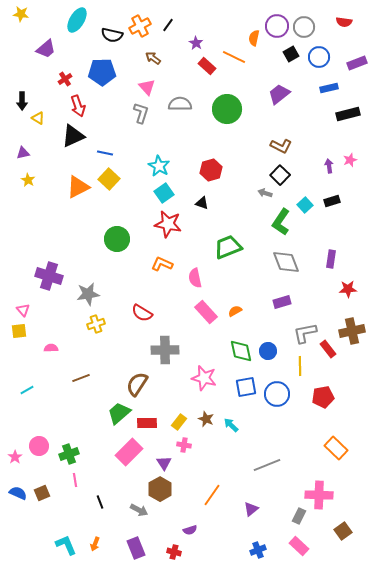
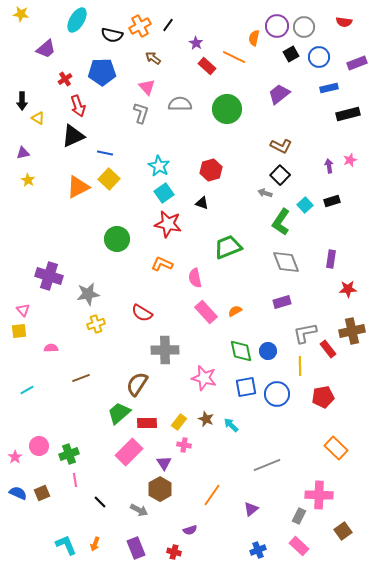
black line at (100, 502): rotated 24 degrees counterclockwise
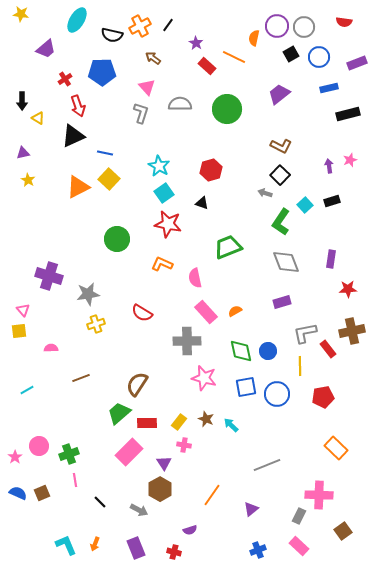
gray cross at (165, 350): moved 22 px right, 9 px up
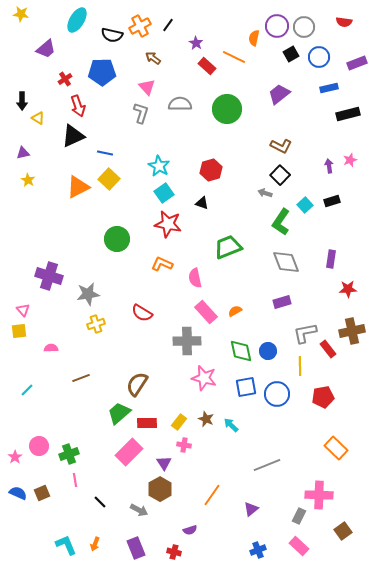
cyan line at (27, 390): rotated 16 degrees counterclockwise
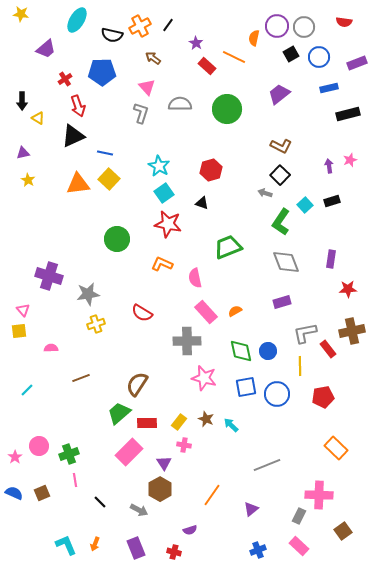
orange triangle at (78, 187): moved 3 px up; rotated 20 degrees clockwise
blue semicircle at (18, 493): moved 4 px left
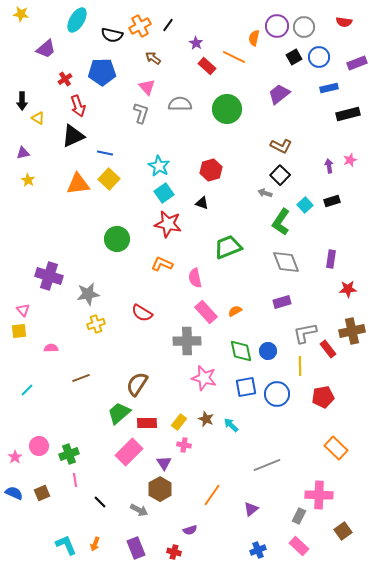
black square at (291, 54): moved 3 px right, 3 px down
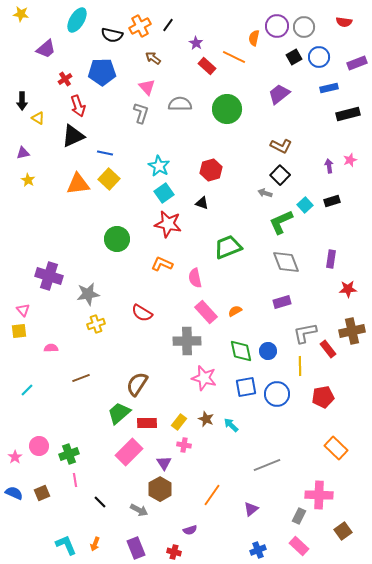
green L-shape at (281, 222): rotated 32 degrees clockwise
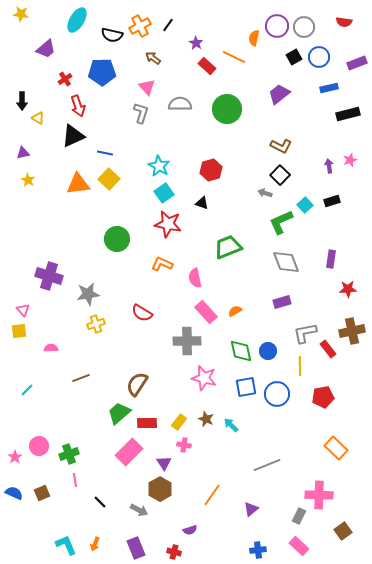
blue cross at (258, 550): rotated 14 degrees clockwise
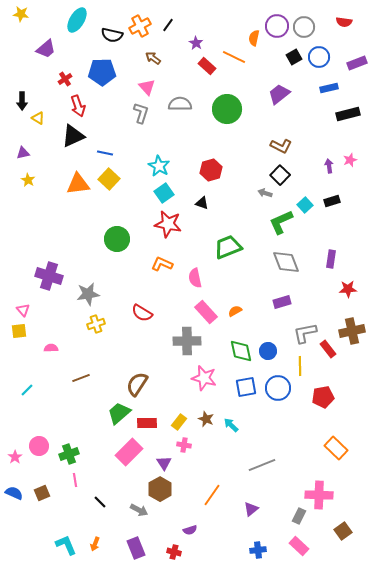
blue circle at (277, 394): moved 1 px right, 6 px up
gray line at (267, 465): moved 5 px left
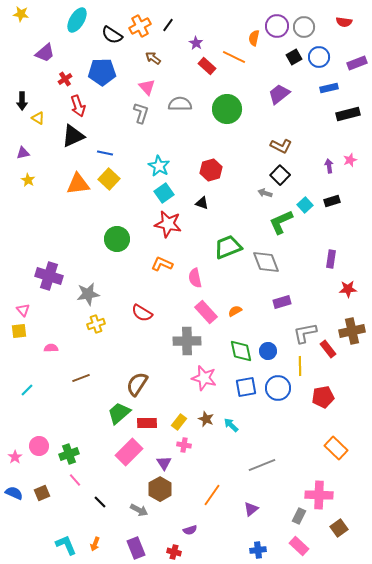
black semicircle at (112, 35): rotated 20 degrees clockwise
purple trapezoid at (46, 49): moved 1 px left, 4 px down
gray diamond at (286, 262): moved 20 px left
pink line at (75, 480): rotated 32 degrees counterclockwise
brown square at (343, 531): moved 4 px left, 3 px up
